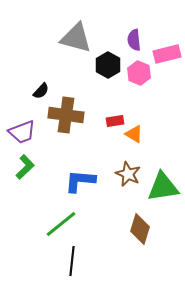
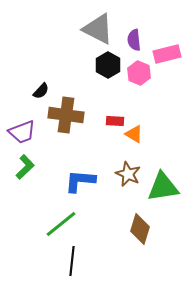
gray triangle: moved 22 px right, 9 px up; rotated 12 degrees clockwise
red rectangle: rotated 12 degrees clockwise
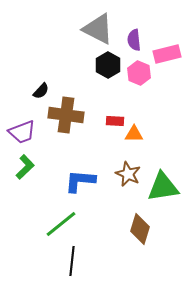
orange triangle: rotated 30 degrees counterclockwise
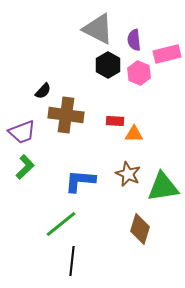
black semicircle: moved 2 px right
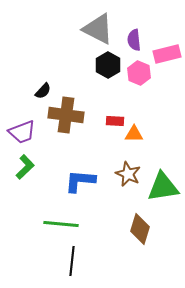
green line: rotated 44 degrees clockwise
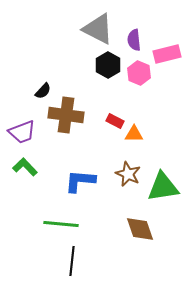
red rectangle: rotated 24 degrees clockwise
green L-shape: rotated 90 degrees counterclockwise
brown diamond: rotated 36 degrees counterclockwise
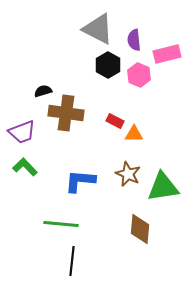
pink hexagon: moved 2 px down
black semicircle: rotated 150 degrees counterclockwise
brown cross: moved 2 px up
brown diamond: rotated 24 degrees clockwise
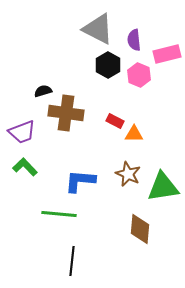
green line: moved 2 px left, 10 px up
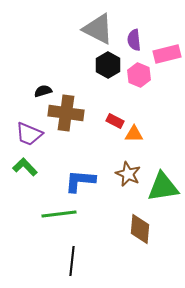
purple trapezoid: moved 7 px right, 2 px down; rotated 44 degrees clockwise
green line: rotated 12 degrees counterclockwise
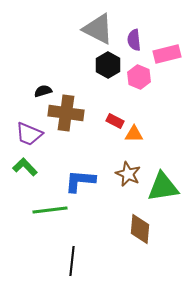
pink hexagon: moved 2 px down
green line: moved 9 px left, 4 px up
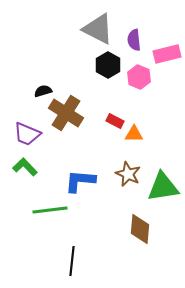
brown cross: rotated 24 degrees clockwise
purple trapezoid: moved 2 px left
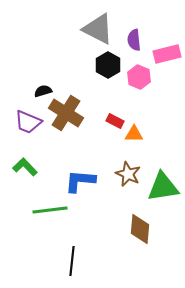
purple trapezoid: moved 1 px right, 12 px up
